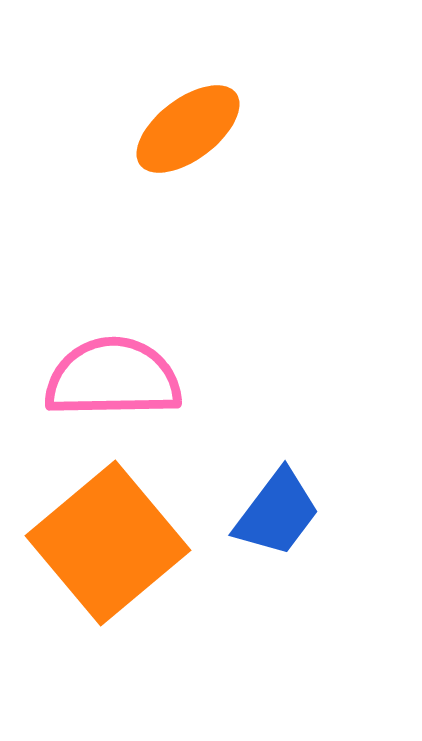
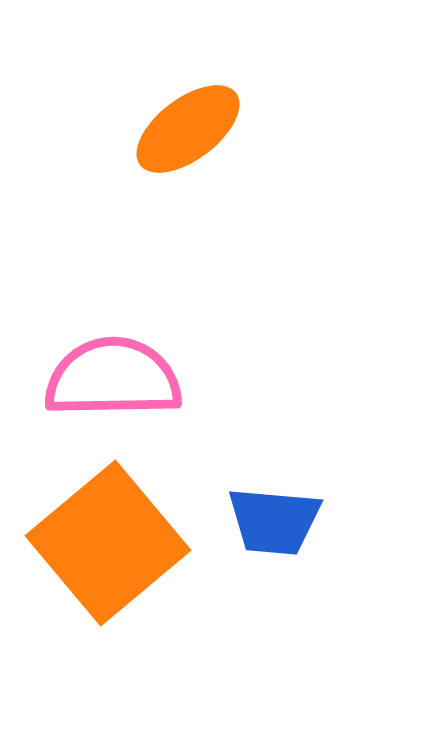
blue trapezoid: moved 3 px left, 8 px down; rotated 58 degrees clockwise
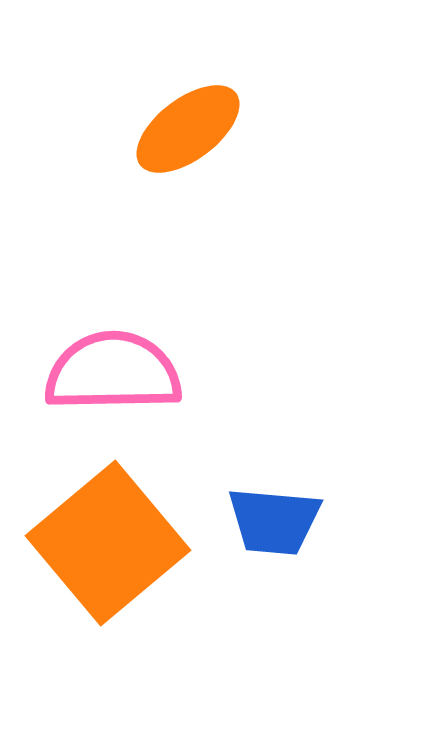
pink semicircle: moved 6 px up
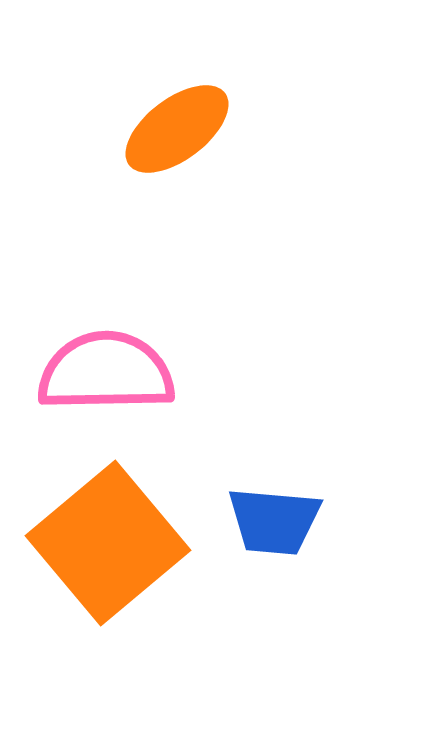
orange ellipse: moved 11 px left
pink semicircle: moved 7 px left
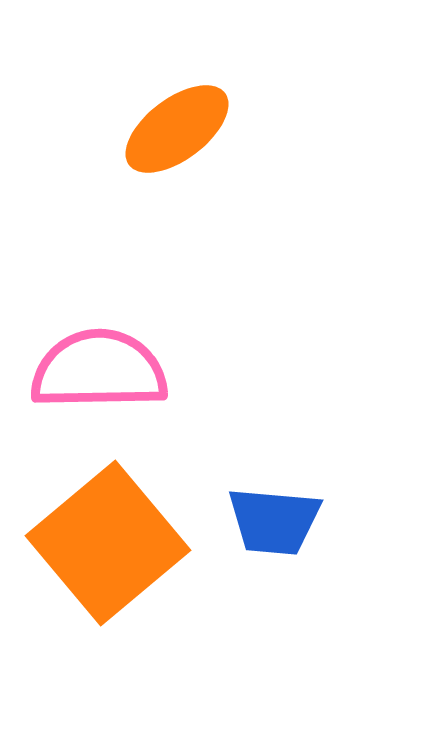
pink semicircle: moved 7 px left, 2 px up
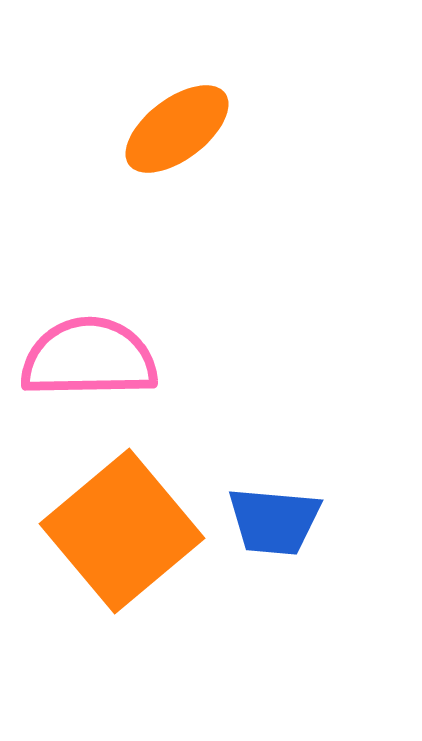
pink semicircle: moved 10 px left, 12 px up
orange square: moved 14 px right, 12 px up
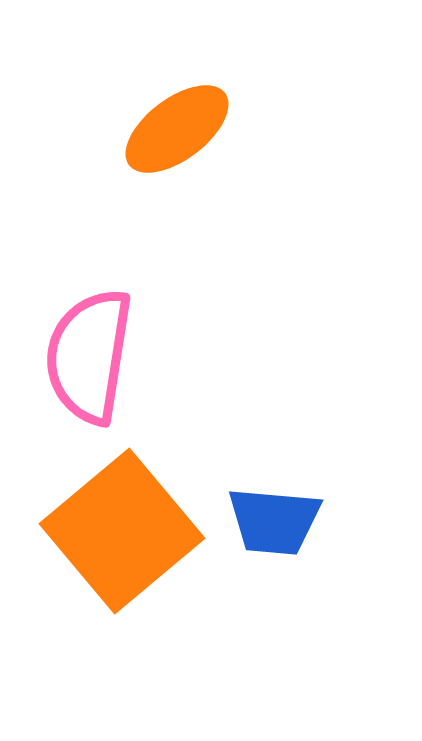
pink semicircle: moved 2 px up; rotated 80 degrees counterclockwise
